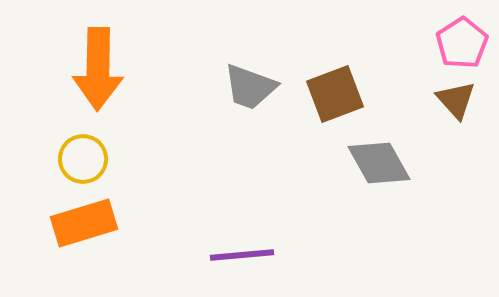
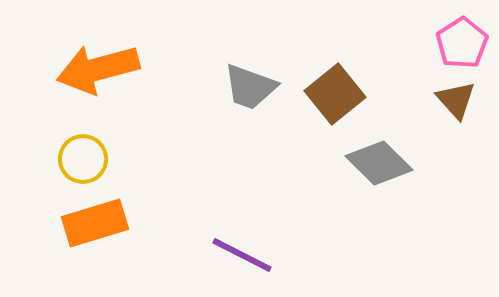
orange arrow: rotated 74 degrees clockwise
brown square: rotated 18 degrees counterclockwise
gray diamond: rotated 16 degrees counterclockwise
orange rectangle: moved 11 px right
purple line: rotated 32 degrees clockwise
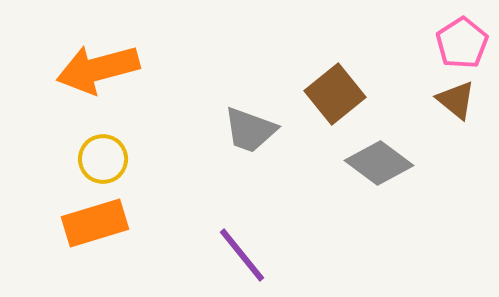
gray trapezoid: moved 43 px down
brown triangle: rotated 9 degrees counterclockwise
yellow circle: moved 20 px right
gray diamond: rotated 8 degrees counterclockwise
purple line: rotated 24 degrees clockwise
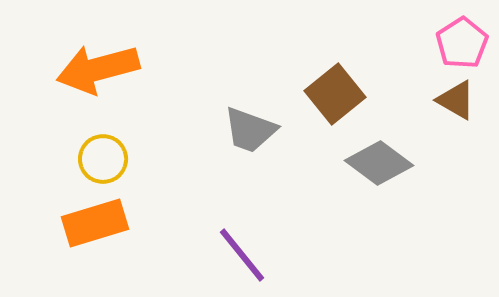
brown triangle: rotated 9 degrees counterclockwise
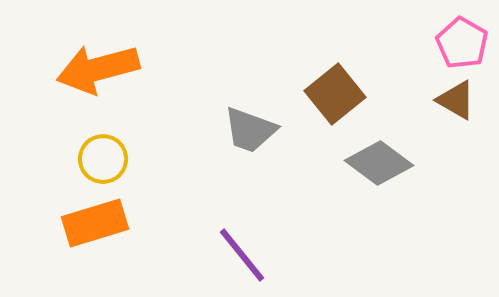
pink pentagon: rotated 9 degrees counterclockwise
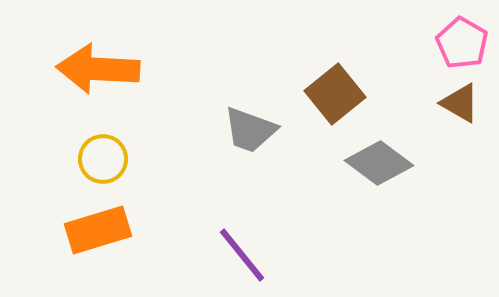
orange arrow: rotated 18 degrees clockwise
brown triangle: moved 4 px right, 3 px down
orange rectangle: moved 3 px right, 7 px down
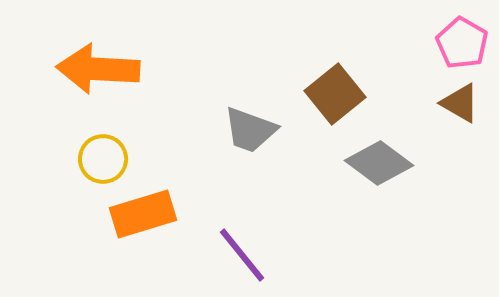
orange rectangle: moved 45 px right, 16 px up
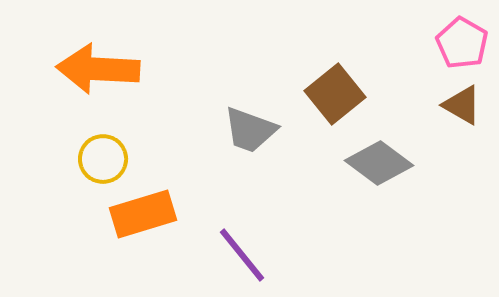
brown triangle: moved 2 px right, 2 px down
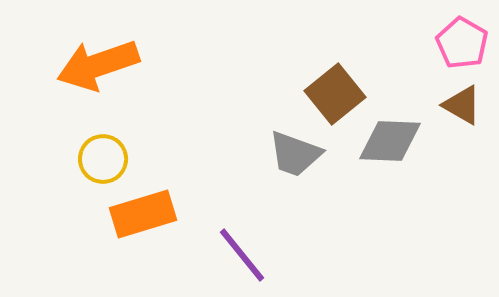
orange arrow: moved 4 px up; rotated 22 degrees counterclockwise
gray trapezoid: moved 45 px right, 24 px down
gray diamond: moved 11 px right, 22 px up; rotated 34 degrees counterclockwise
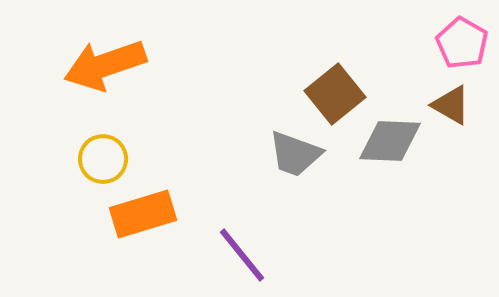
orange arrow: moved 7 px right
brown triangle: moved 11 px left
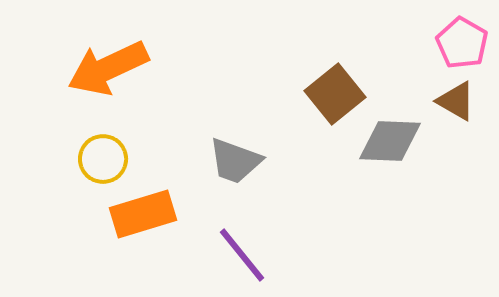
orange arrow: moved 3 px right, 3 px down; rotated 6 degrees counterclockwise
brown triangle: moved 5 px right, 4 px up
gray trapezoid: moved 60 px left, 7 px down
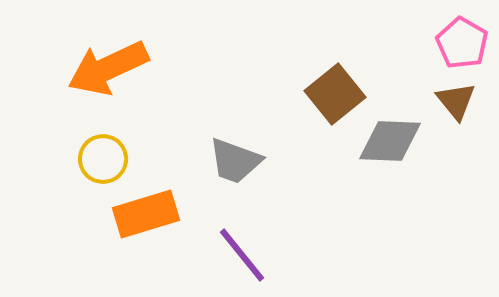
brown triangle: rotated 21 degrees clockwise
orange rectangle: moved 3 px right
